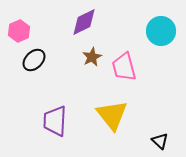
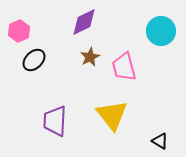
brown star: moved 2 px left
black triangle: rotated 12 degrees counterclockwise
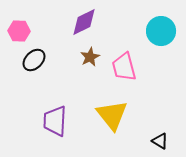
pink hexagon: rotated 25 degrees clockwise
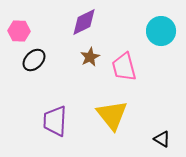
black triangle: moved 2 px right, 2 px up
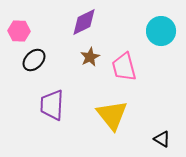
purple trapezoid: moved 3 px left, 16 px up
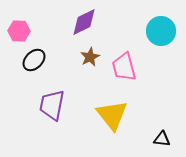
purple trapezoid: rotated 8 degrees clockwise
black triangle: rotated 24 degrees counterclockwise
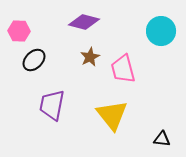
purple diamond: rotated 40 degrees clockwise
pink trapezoid: moved 1 px left, 2 px down
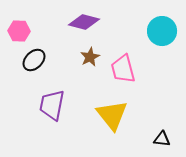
cyan circle: moved 1 px right
